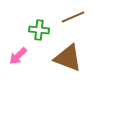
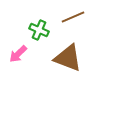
green cross: rotated 18 degrees clockwise
pink arrow: moved 2 px up
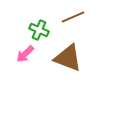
pink arrow: moved 7 px right
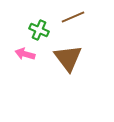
pink arrow: rotated 60 degrees clockwise
brown triangle: rotated 32 degrees clockwise
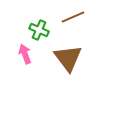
pink arrow: rotated 54 degrees clockwise
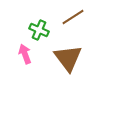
brown line: rotated 10 degrees counterclockwise
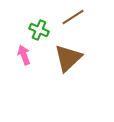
pink arrow: moved 1 px left, 1 px down
brown triangle: rotated 24 degrees clockwise
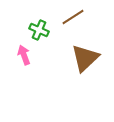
brown triangle: moved 17 px right
